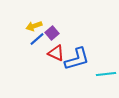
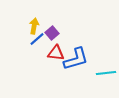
yellow arrow: rotated 119 degrees clockwise
red triangle: rotated 18 degrees counterclockwise
blue L-shape: moved 1 px left
cyan line: moved 1 px up
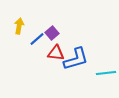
yellow arrow: moved 15 px left
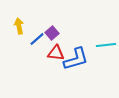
yellow arrow: rotated 21 degrees counterclockwise
cyan line: moved 28 px up
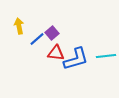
cyan line: moved 11 px down
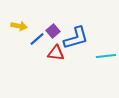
yellow arrow: rotated 112 degrees clockwise
purple square: moved 1 px right, 2 px up
blue L-shape: moved 21 px up
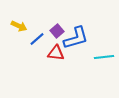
yellow arrow: rotated 14 degrees clockwise
purple square: moved 4 px right
cyan line: moved 2 px left, 1 px down
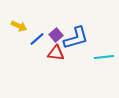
purple square: moved 1 px left, 4 px down
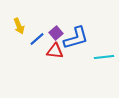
yellow arrow: rotated 42 degrees clockwise
purple square: moved 2 px up
red triangle: moved 1 px left, 2 px up
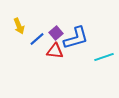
cyan line: rotated 12 degrees counterclockwise
